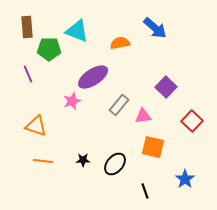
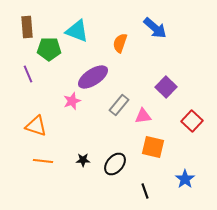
orange semicircle: rotated 60 degrees counterclockwise
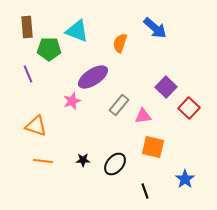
red square: moved 3 px left, 13 px up
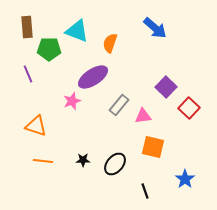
orange semicircle: moved 10 px left
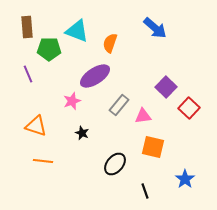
purple ellipse: moved 2 px right, 1 px up
black star: moved 1 px left, 27 px up; rotated 24 degrees clockwise
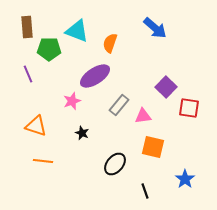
red square: rotated 35 degrees counterclockwise
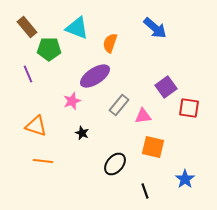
brown rectangle: rotated 35 degrees counterclockwise
cyan triangle: moved 3 px up
purple square: rotated 10 degrees clockwise
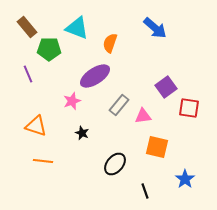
orange square: moved 4 px right
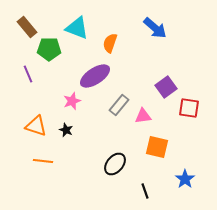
black star: moved 16 px left, 3 px up
